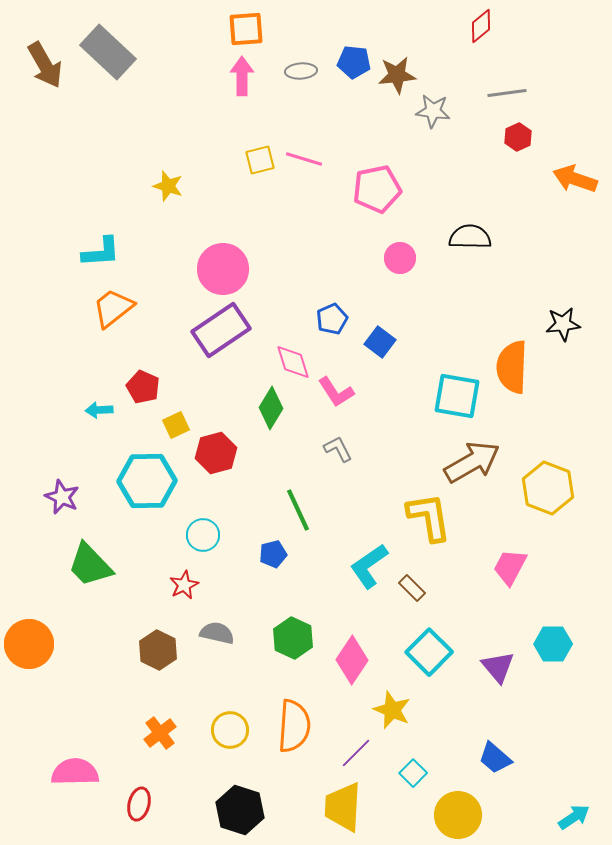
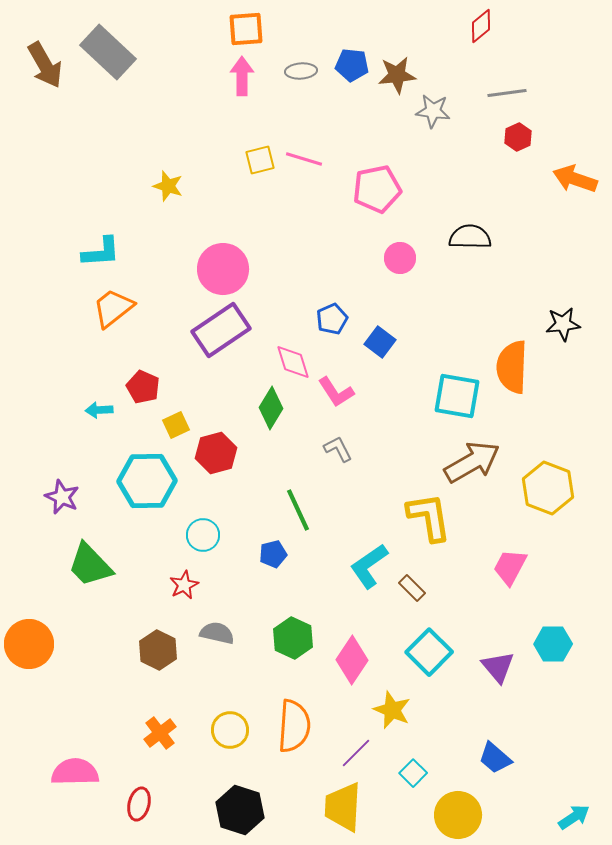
blue pentagon at (354, 62): moved 2 px left, 3 px down
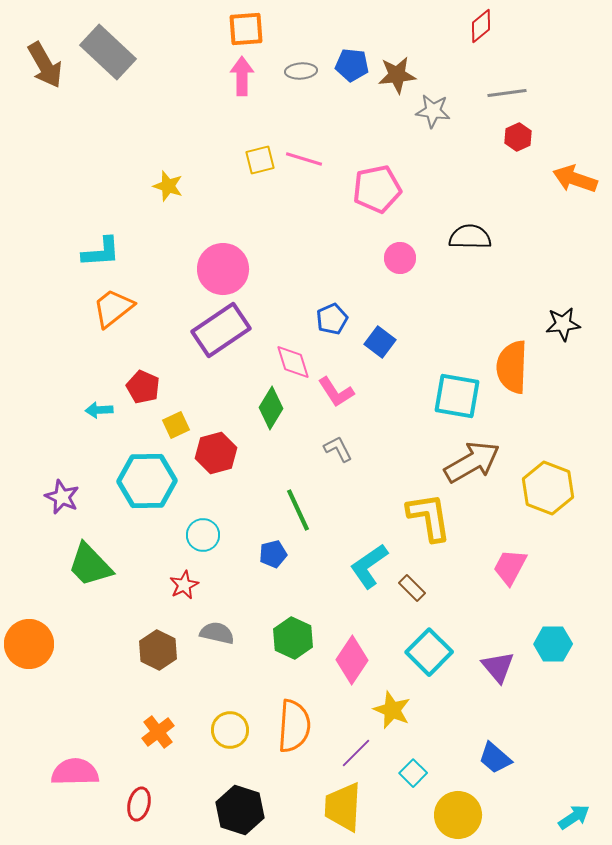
orange cross at (160, 733): moved 2 px left, 1 px up
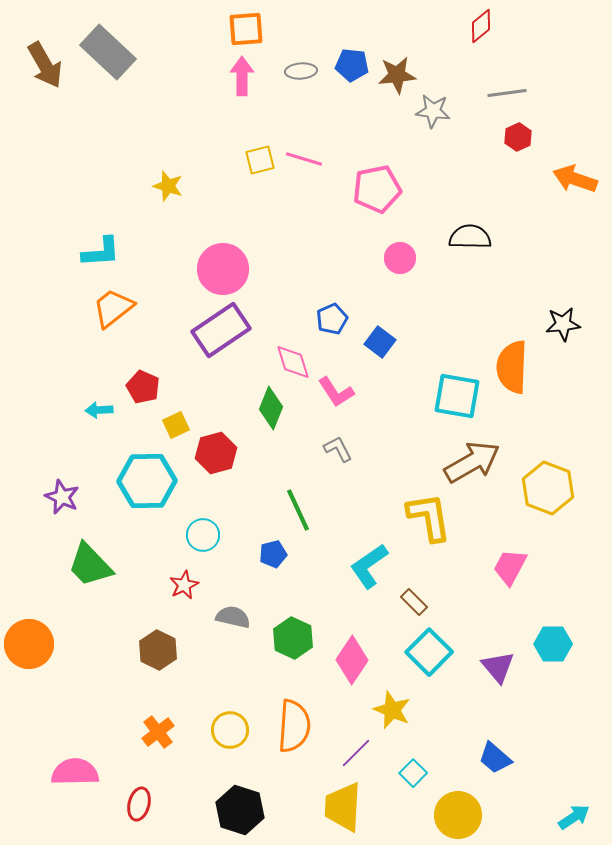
green diamond at (271, 408): rotated 9 degrees counterclockwise
brown rectangle at (412, 588): moved 2 px right, 14 px down
gray semicircle at (217, 633): moved 16 px right, 16 px up
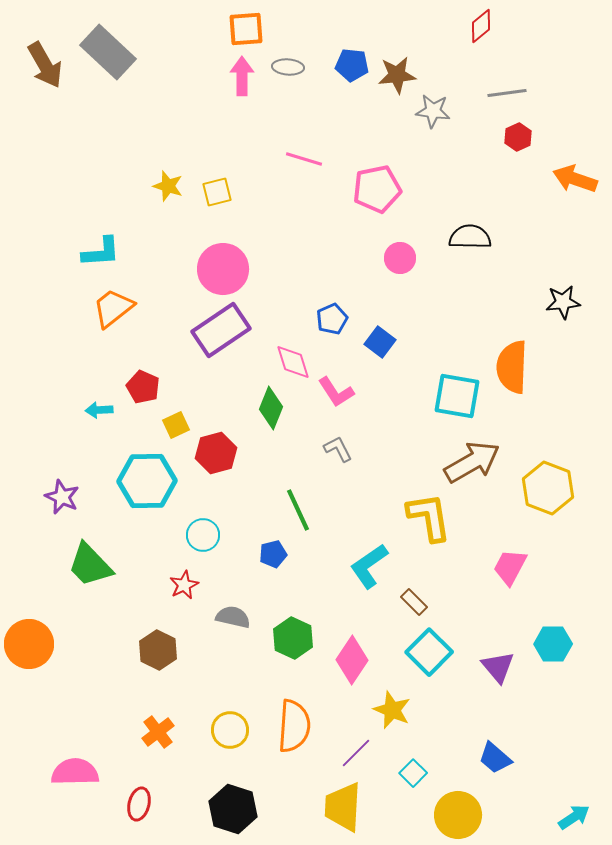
gray ellipse at (301, 71): moved 13 px left, 4 px up; rotated 8 degrees clockwise
yellow square at (260, 160): moved 43 px left, 32 px down
black star at (563, 324): moved 22 px up
black hexagon at (240, 810): moved 7 px left, 1 px up
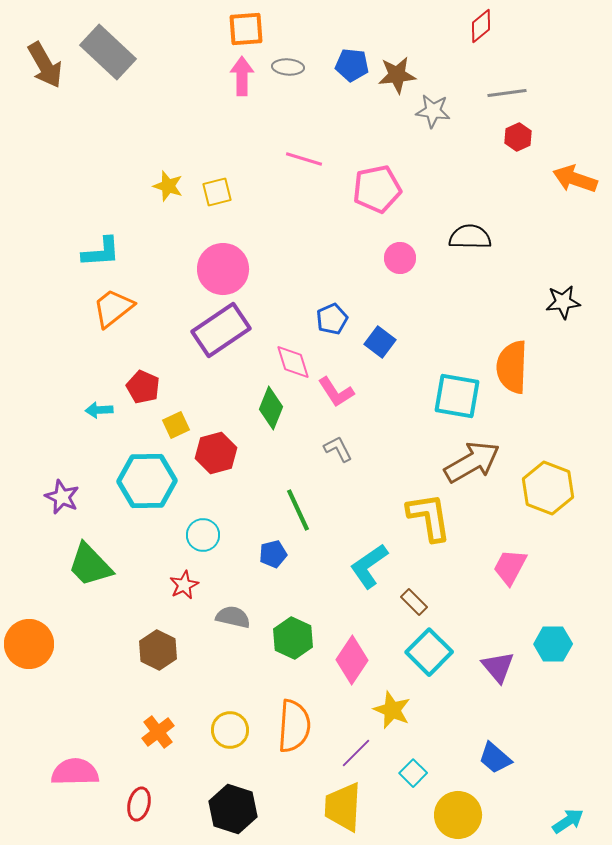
cyan arrow at (574, 817): moved 6 px left, 4 px down
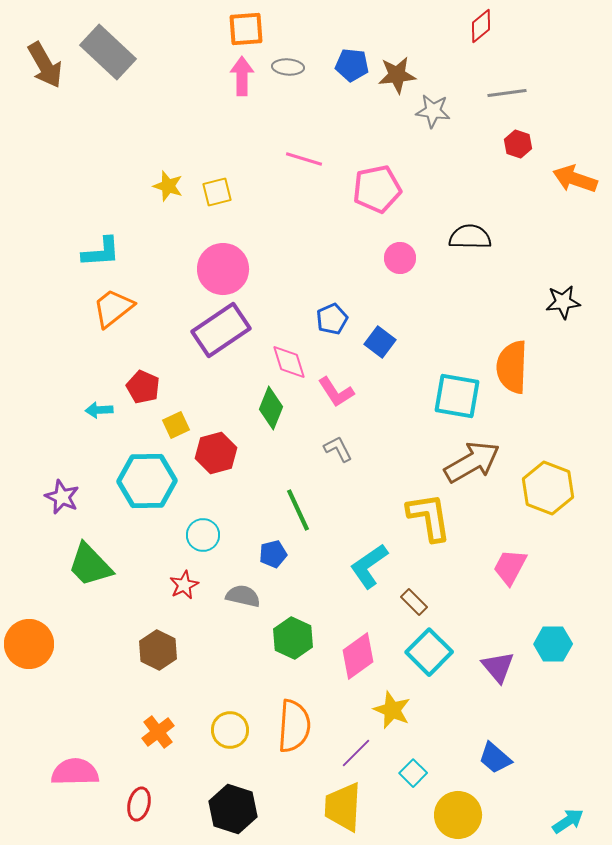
red hexagon at (518, 137): moved 7 px down; rotated 16 degrees counterclockwise
pink diamond at (293, 362): moved 4 px left
gray semicircle at (233, 617): moved 10 px right, 21 px up
pink diamond at (352, 660): moved 6 px right, 4 px up; rotated 21 degrees clockwise
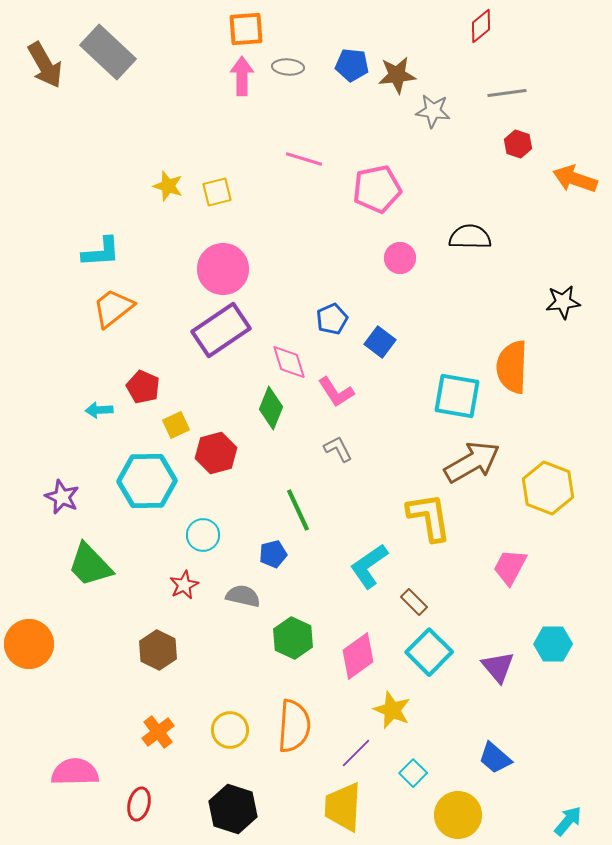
cyan arrow at (568, 821): rotated 16 degrees counterclockwise
